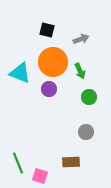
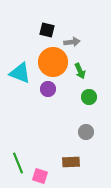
gray arrow: moved 9 px left, 3 px down; rotated 14 degrees clockwise
purple circle: moved 1 px left
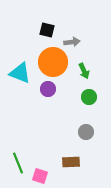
green arrow: moved 4 px right
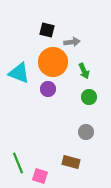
cyan triangle: moved 1 px left
brown rectangle: rotated 18 degrees clockwise
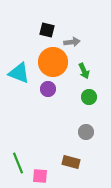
pink square: rotated 14 degrees counterclockwise
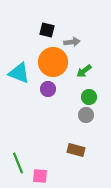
green arrow: rotated 77 degrees clockwise
gray circle: moved 17 px up
brown rectangle: moved 5 px right, 12 px up
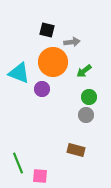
purple circle: moved 6 px left
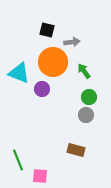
green arrow: rotated 91 degrees clockwise
green line: moved 3 px up
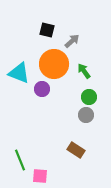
gray arrow: moved 1 px up; rotated 35 degrees counterclockwise
orange circle: moved 1 px right, 2 px down
brown rectangle: rotated 18 degrees clockwise
green line: moved 2 px right
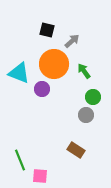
green circle: moved 4 px right
